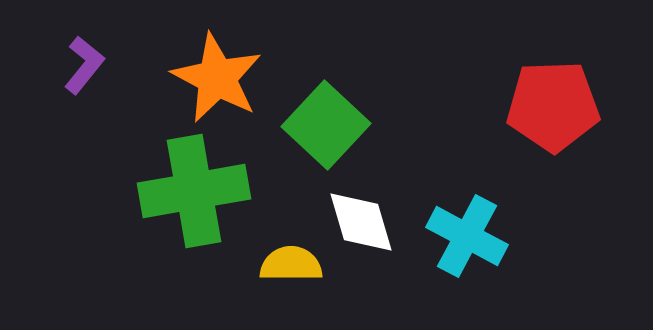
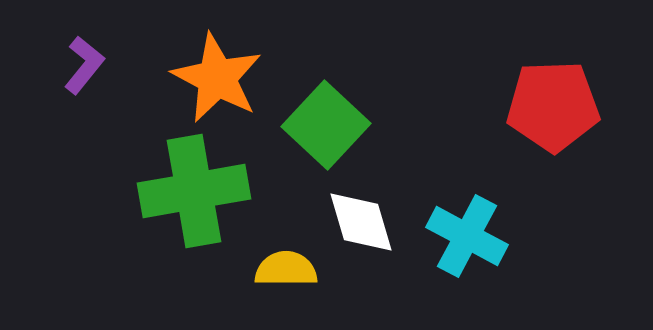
yellow semicircle: moved 5 px left, 5 px down
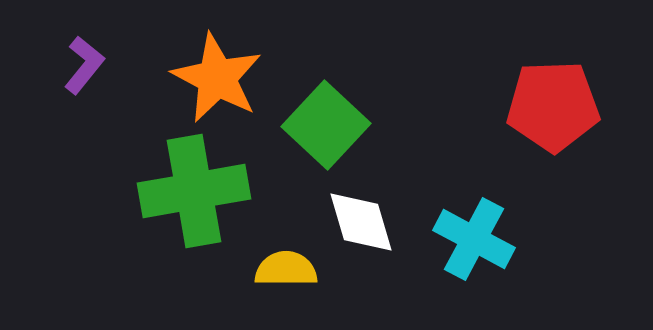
cyan cross: moved 7 px right, 3 px down
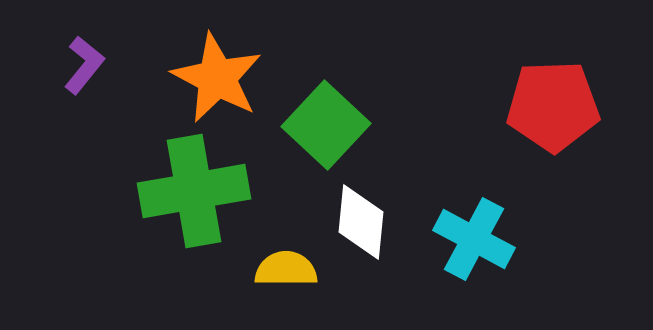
white diamond: rotated 22 degrees clockwise
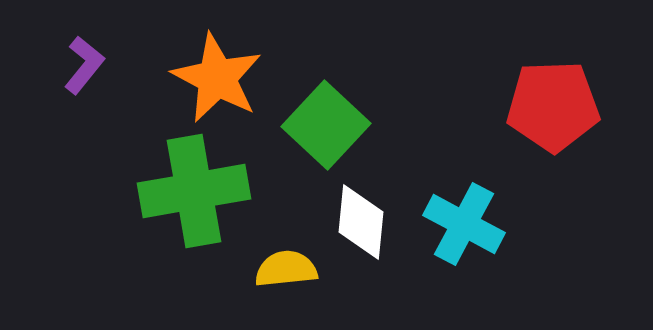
cyan cross: moved 10 px left, 15 px up
yellow semicircle: rotated 6 degrees counterclockwise
